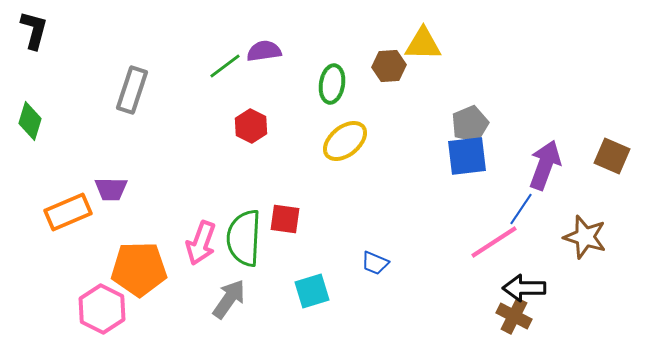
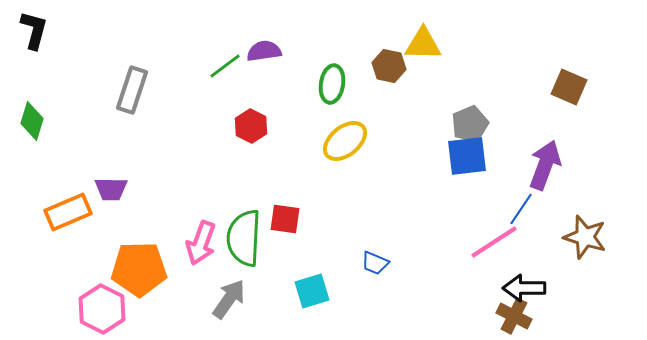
brown hexagon: rotated 16 degrees clockwise
green diamond: moved 2 px right
brown square: moved 43 px left, 69 px up
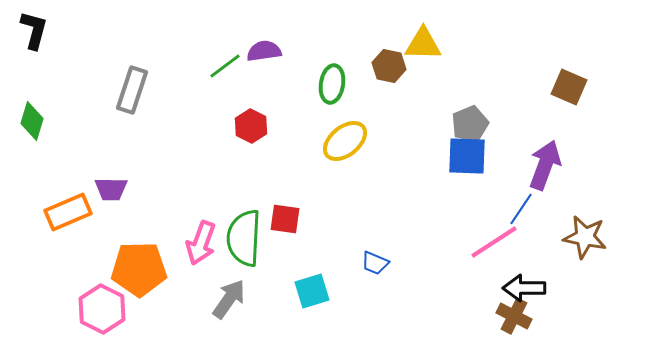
blue square: rotated 9 degrees clockwise
brown star: rotated 6 degrees counterclockwise
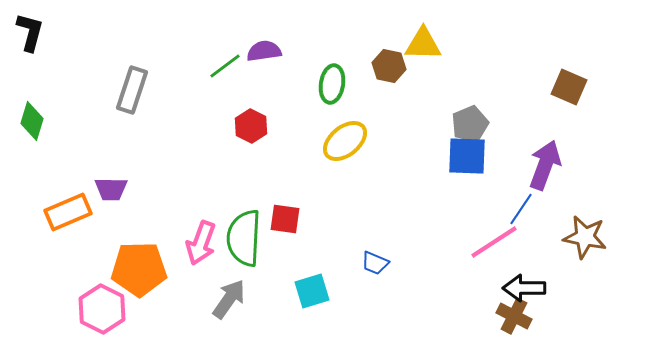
black L-shape: moved 4 px left, 2 px down
